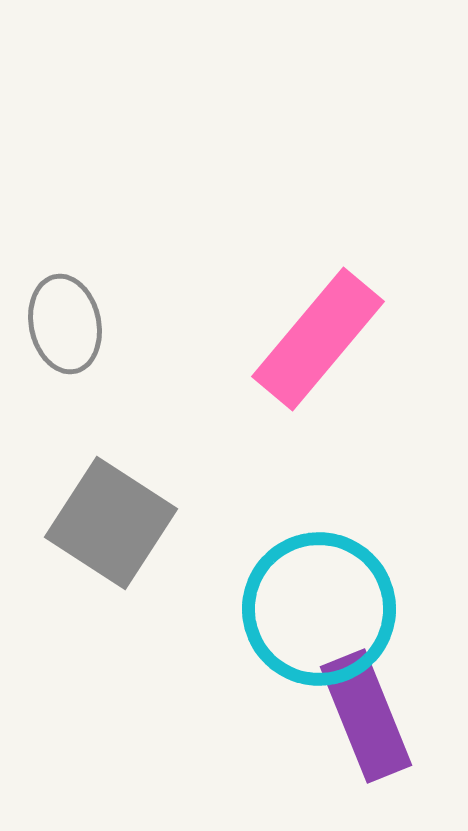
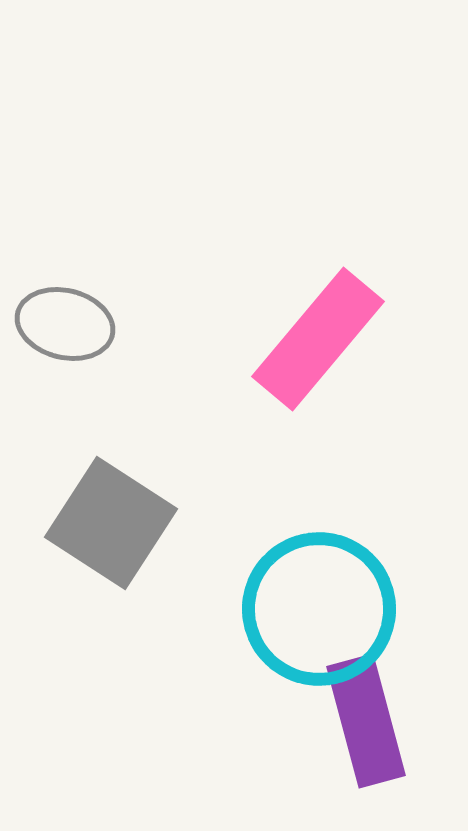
gray ellipse: rotated 64 degrees counterclockwise
purple rectangle: moved 5 px down; rotated 7 degrees clockwise
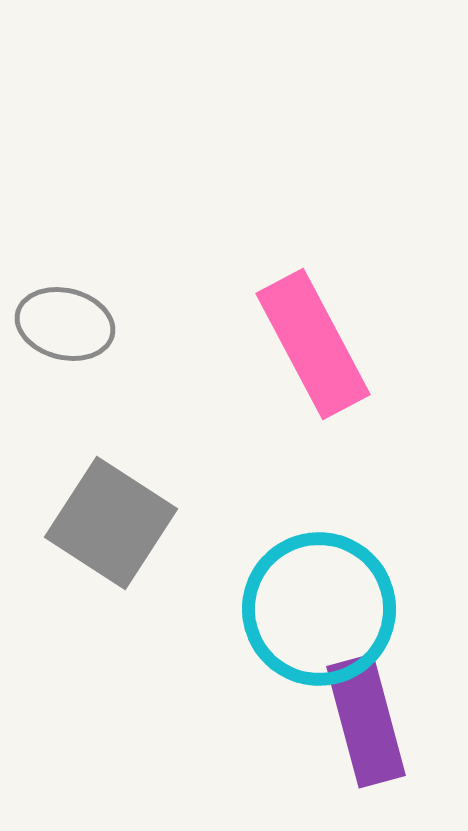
pink rectangle: moved 5 px left, 5 px down; rotated 68 degrees counterclockwise
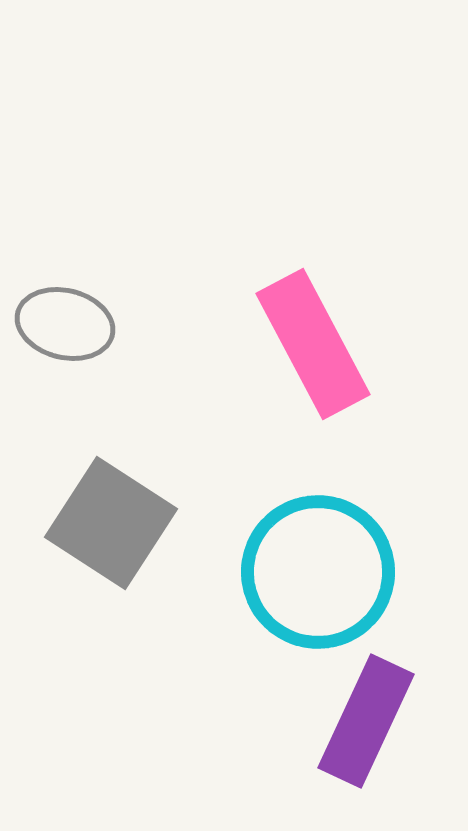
cyan circle: moved 1 px left, 37 px up
purple rectangle: rotated 40 degrees clockwise
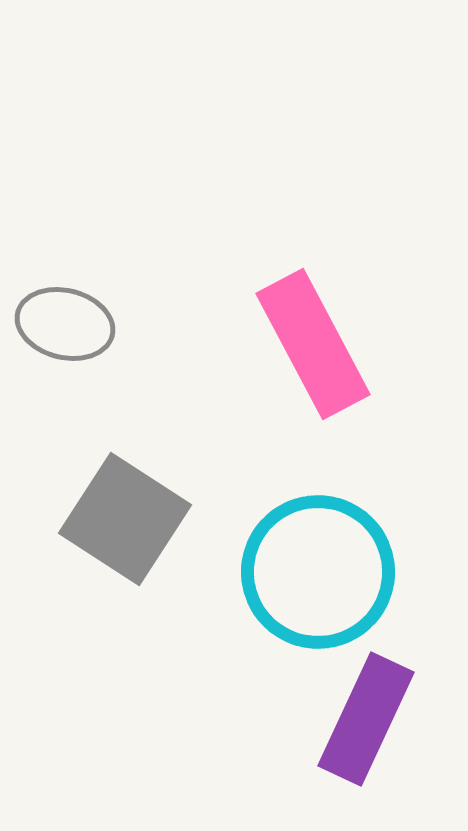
gray square: moved 14 px right, 4 px up
purple rectangle: moved 2 px up
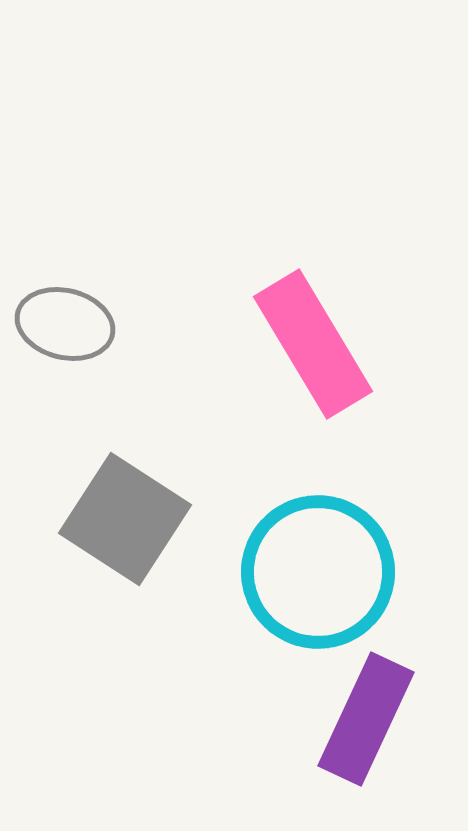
pink rectangle: rotated 3 degrees counterclockwise
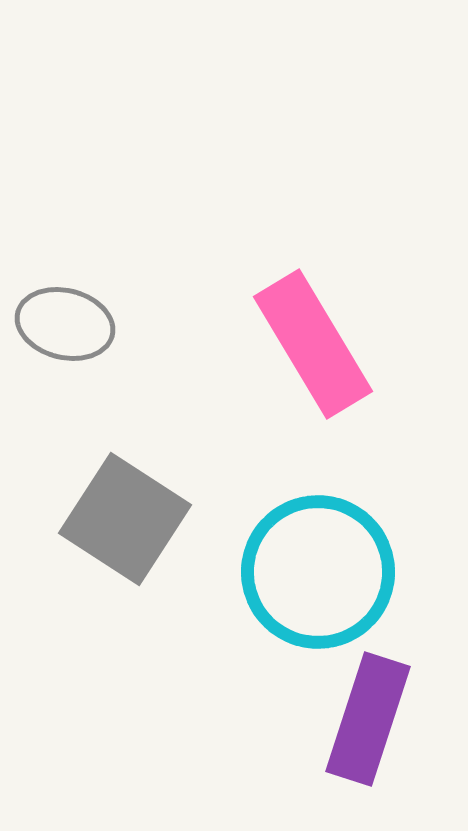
purple rectangle: moved 2 px right; rotated 7 degrees counterclockwise
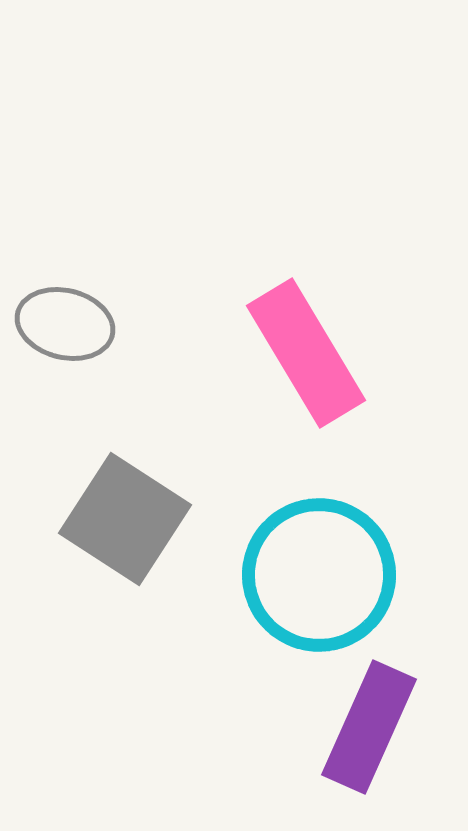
pink rectangle: moved 7 px left, 9 px down
cyan circle: moved 1 px right, 3 px down
purple rectangle: moved 1 px right, 8 px down; rotated 6 degrees clockwise
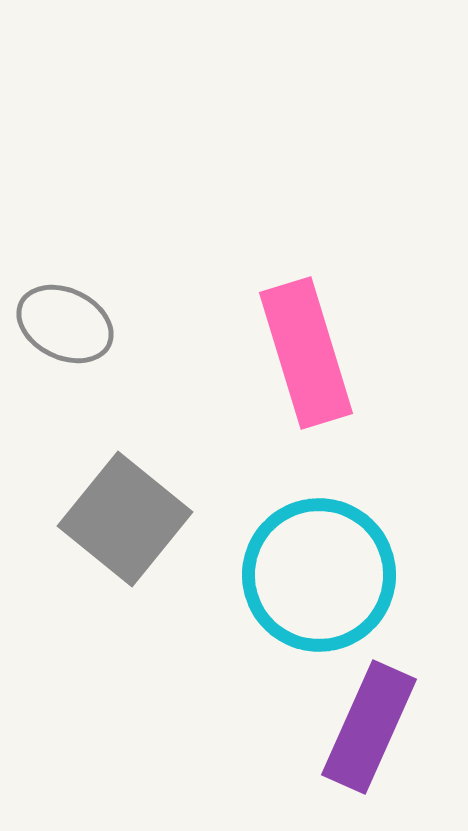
gray ellipse: rotated 12 degrees clockwise
pink rectangle: rotated 14 degrees clockwise
gray square: rotated 6 degrees clockwise
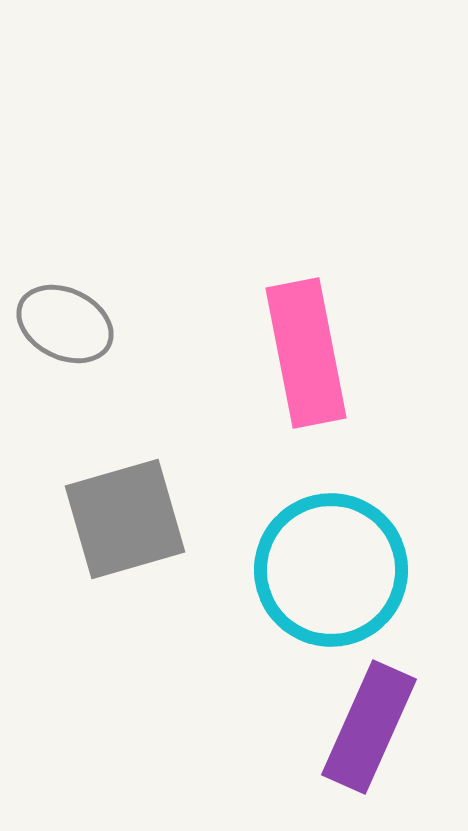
pink rectangle: rotated 6 degrees clockwise
gray square: rotated 35 degrees clockwise
cyan circle: moved 12 px right, 5 px up
